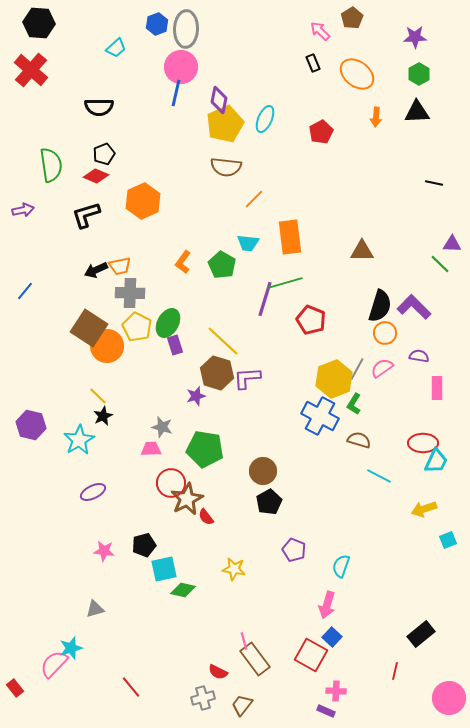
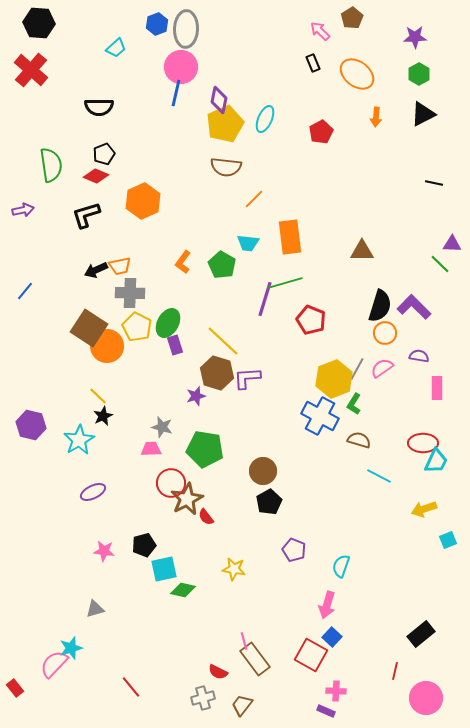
black triangle at (417, 112): moved 6 px right, 2 px down; rotated 24 degrees counterclockwise
pink circle at (449, 698): moved 23 px left
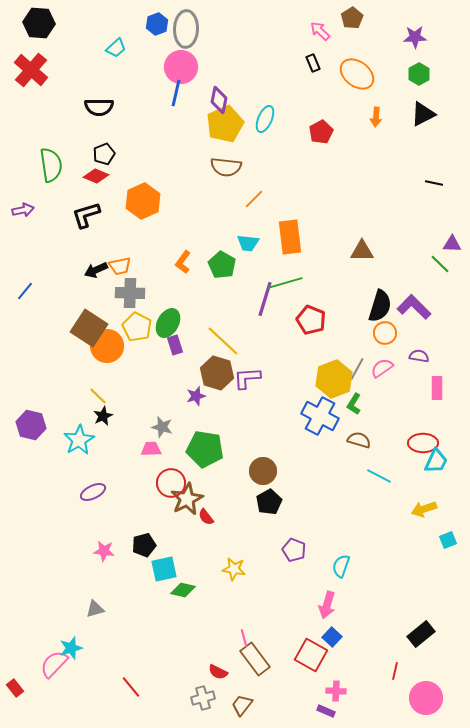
pink line at (244, 641): moved 3 px up
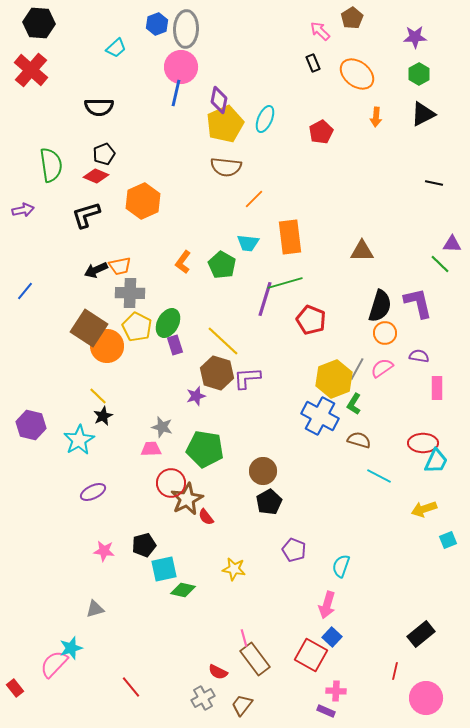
purple L-shape at (414, 307): moved 4 px right, 4 px up; rotated 32 degrees clockwise
gray cross at (203, 698): rotated 15 degrees counterclockwise
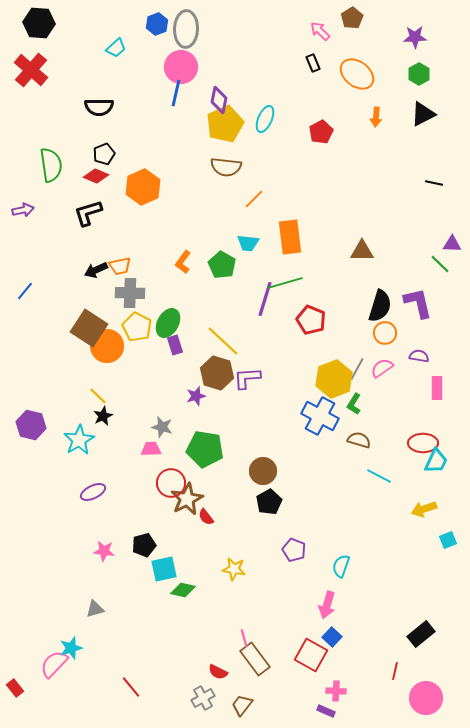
orange hexagon at (143, 201): moved 14 px up
black L-shape at (86, 215): moved 2 px right, 2 px up
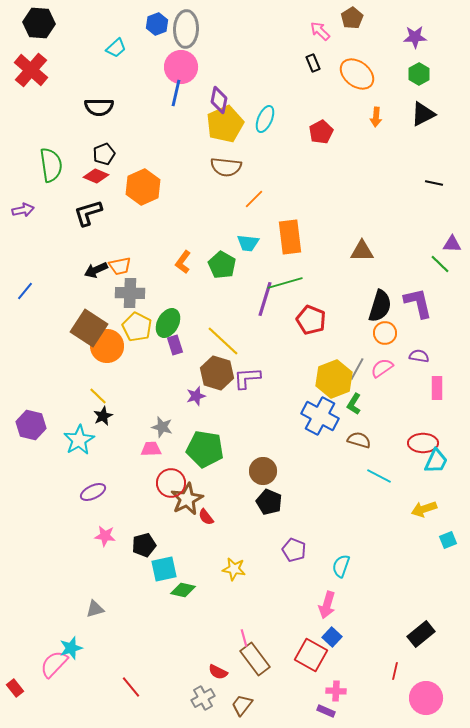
black pentagon at (269, 502): rotated 20 degrees counterclockwise
pink star at (104, 551): moved 1 px right, 15 px up
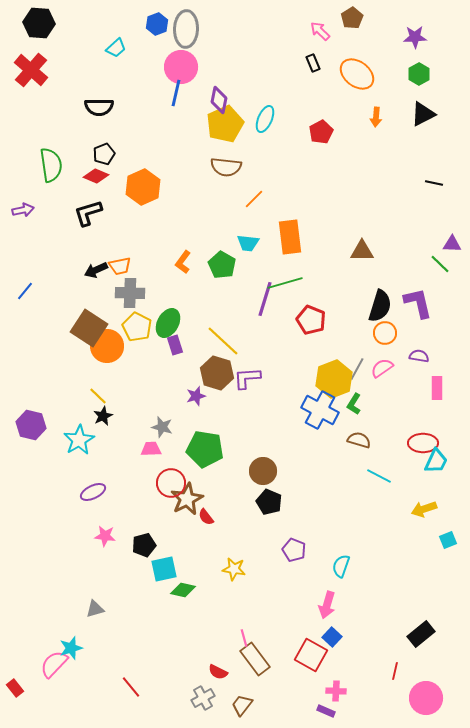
blue cross at (320, 416): moved 6 px up
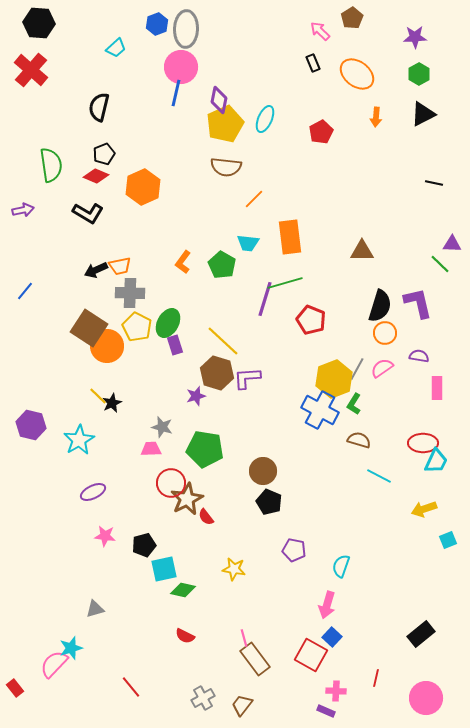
black semicircle at (99, 107): rotated 104 degrees clockwise
black L-shape at (88, 213): rotated 132 degrees counterclockwise
black star at (103, 416): moved 9 px right, 13 px up
purple pentagon at (294, 550): rotated 10 degrees counterclockwise
red line at (395, 671): moved 19 px left, 7 px down
red semicircle at (218, 672): moved 33 px left, 36 px up
